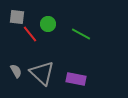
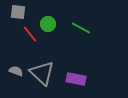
gray square: moved 1 px right, 5 px up
green line: moved 6 px up
gray semicircle: rotated 40 degrees counterclockwise
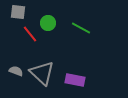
green circle: moved 1 px up
purple rectangle: moved 1 px left, 1 px down
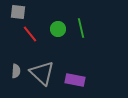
green circle: moved 10 px right, 6 px down
green line: rotated 48 degrees clockwise
gray semicircle: rotated 72 degrees clockwise
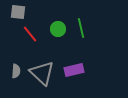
purple rectangle: moved 1 px left, 10 px up; rotated 24 degrees counterclockwise
